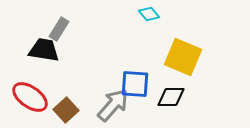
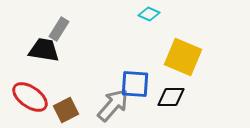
cyan diamond: rotated 25 degrees counterclockwise
brown square: rotated 15 degrees clockwise
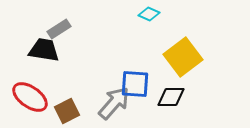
gray rectangle: rotated 25 degrees clockwise
yellow square: rotated 30 degrees clockwise
gray arrow: moved 1 px right, 2 px up
brown square: moved 1 px right, 1 px down
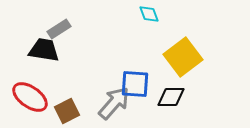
cyan diamond: rotated 45 degrees clockwise
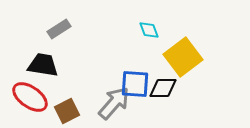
cyan diamond: moved 16 px down
black trapezoid: moved 1 px left, 15 px down
black diamond: moved 8 px left, 9 px up
